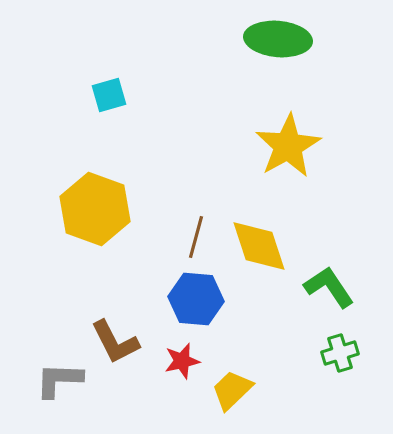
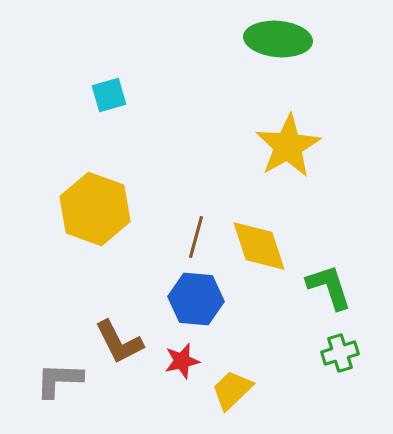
green L-shape: rotated 16 degrees clockwise
brown L-shape: moved 4 px right
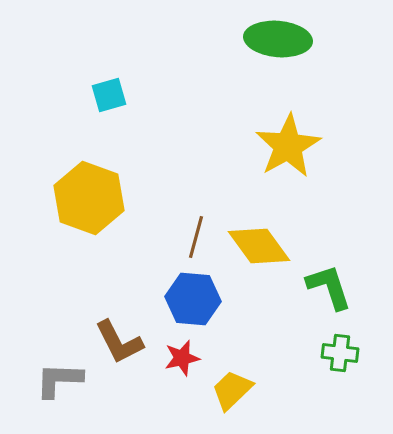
yellow hexagon: moved 6 px left, 11 px up
yellow diamond: rotated 18 degrees counterclockwise
blue hexagon: moved 3 px left
green cross: rotated 24 degrees clockwise
red star: moved 3 px up
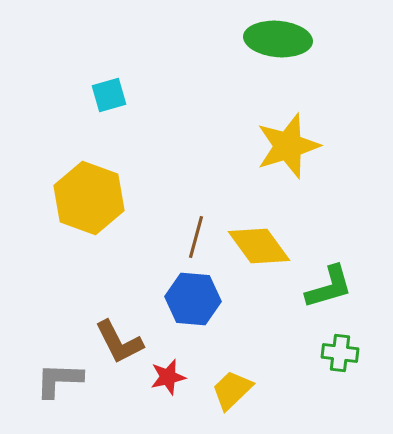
yellow star: rotated 12 degrees clockwise
green L-shape: rotated 92 degrees clockwise
red star: moved 14 px left, 19 px down
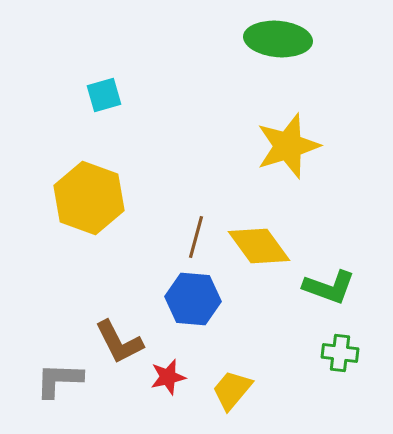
cyan square: moved 5 px left
green L-shape: rotated 36 degrees clockwise
yellow trapezoid: rotated 6 degrees counterclockwise
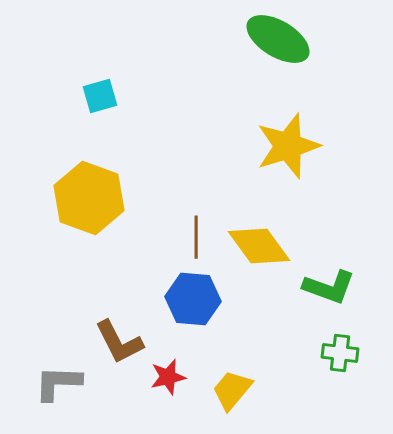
green ellipse: rotated 26 degrees clockwise
cyan square: moved 4 px left, 1 px down
brown line: rotated 15 degrees counterclockwise
gray L-shape: moved 1 px left, 3 px down
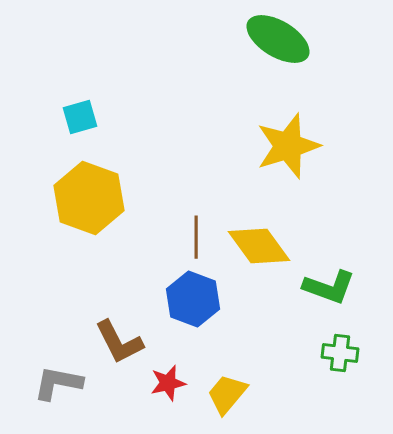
cyan square: moved 20 px left, 21 px down
blue hexagon: rotated 16 degrees clockwise
red star: moved 6 px down
gray L-shape: rotated 9 degrees clockwise
yellow trapezoid: moved 5 px left, 4 px down
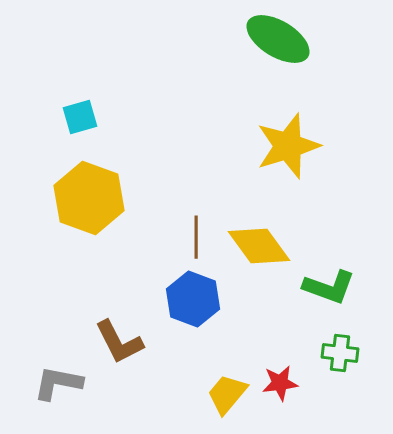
red star: moved 112 px right; rotated 6 degrees clockwise
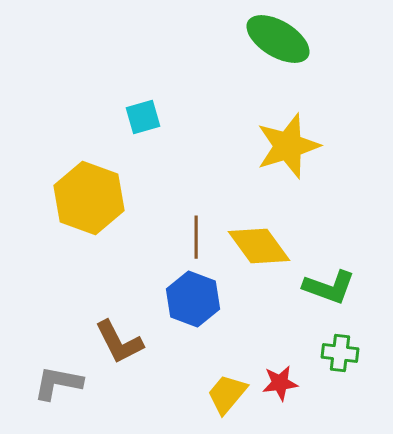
cyan square: moved 63 px right
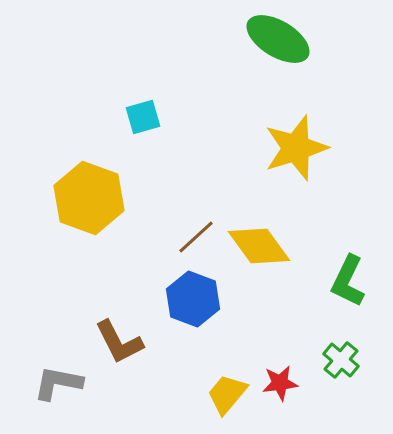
yellow star: moved 8 px right, 2 px down
brown line: rotated 48 degrees clockwise
green L-shape: moved 19 px right, 6 px up; rotated 96 degrees clockwise
green cross: moved 1 px right, 7 px down; rotated 33 degrees clockwise
